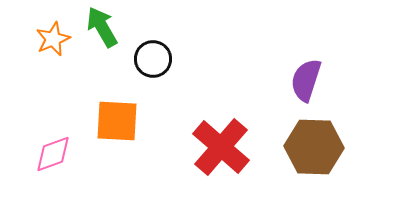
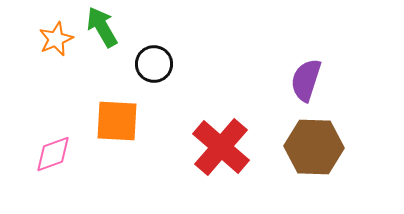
orange star: moved 3 px right
black circle: moved 1 px right, 5 px down
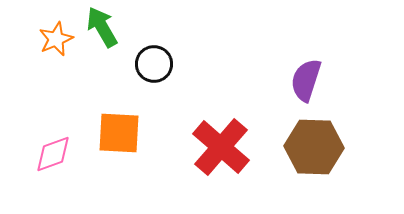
orange square: moved 2 px right, 12 px down
